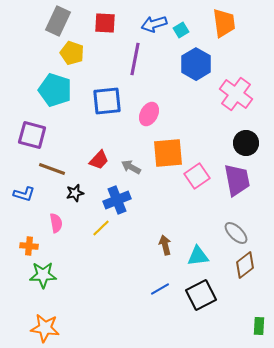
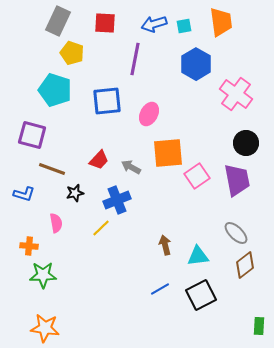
orange trapezoid: moved 3 px left, 1 px up
cyan square: moved 3 px right, 4 px up; rotated 21 degrees clockwise
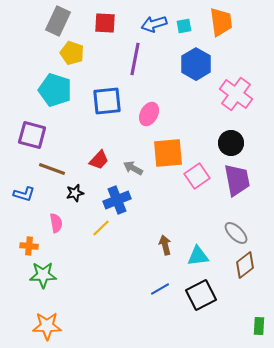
black circle: moved 15 px left
gray arrow: moved 2 px right, 1 px down
orange star: moved 2 px right, 2 px up; rotated 8 degrees counterclockwise
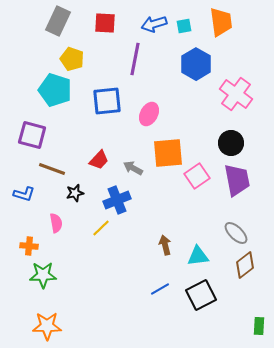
yellow pentagon: moved 6 px down
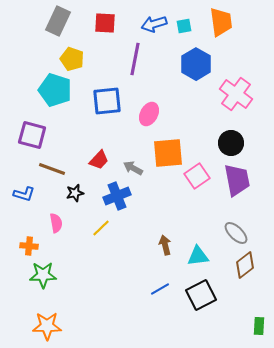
blue cross: moved 4 px up
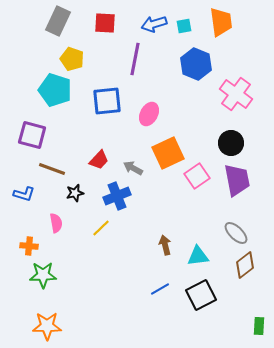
blue hexagon: rotated 8 degrees counterclockwise
orange square: rotated 20 degrees counterclockwise
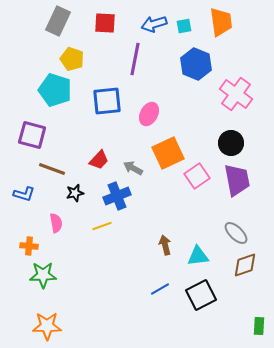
yellow line: moved 1 px right, 2 px up; rotated 24 degrees clockwise
brown diamond: rotated 20 degrees clockwise
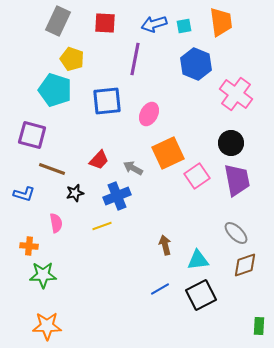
cyan triangle: moved 4 px down
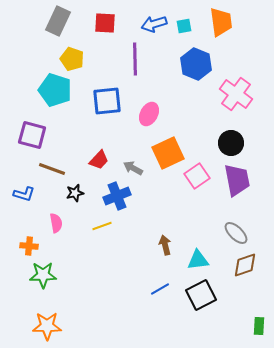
purple line: rotated 12 degrees counterclockwise
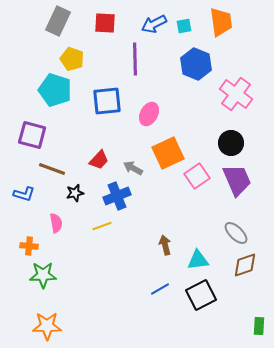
blue arrow: rotated 10 degrees counterclockwise
purple trapezoid: rotated 12 degrees counterclockwise
